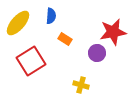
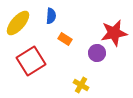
red star: moved 1 px right, 1 px down
yellow cross: rotated 14 degrees clockwise
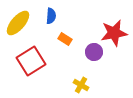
purple circle: moved 3 px left, 1 px up
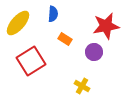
blue semicircle: moved 2 px right, 2 px up
red star: moved 8 px left, 7 px up
yellow cross: moved 1 px right, 1 px down
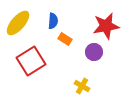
blue semicircle: moved 7 px down
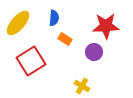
blue semicircle: moved 1 px right, 3 px up
red star: rotated 8 degrees clockwise
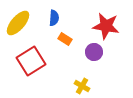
red star: rotated 12 degrees clockwise
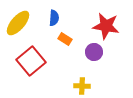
red square: rotated 8 degrees counterclockwise
yellow cross: rotated 28 degrees counterclockwise
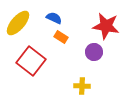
blue semicircle: rotated 70 degrees counterclockwise
orange rectangle: moved 4 px left, 2 px up
red square: rotated 12 degrees counterclockwise
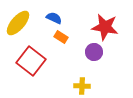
red star: moved 1 px left, 1 px down
